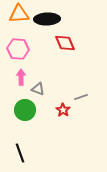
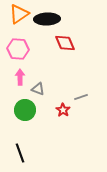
orange triangle: rotated 30 degrees counterclockwise
pink arrow: moved 1 px left
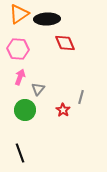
pink arrow: rotated 21 degrees clockwise
gray triangle: rotated 48 degrees clockwise
gray line: rotated 56 degrees counterclockwise
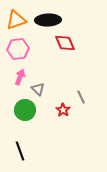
orange triangle: moved 3 px left, 6 px down; rotated 15 degrees clockwise
black ellipse: moved 1 px right, 1 px down
pink hexagon: rotated 10 degrees counterclockwise
gray triangle: rotated 24 degrees counterclockwise
gray line: rotated 40 degrees counterclockwise
black line: moved 2 px up
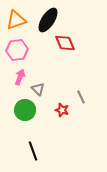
black ellipse: rotated 55 degrees counterclockwise
pink hexagon: moved 1 px left, 1 px down
red star: moved 1 px left; rotated 16 degrees counterclockwise
black line: moved 13 px right
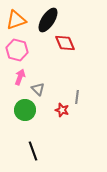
pink hexagon: rotated 20 degrees clockwise
gray line: moved 4 px left; rotated 32 degrees clockwise
